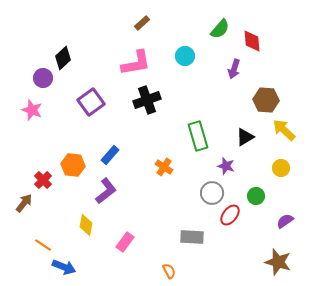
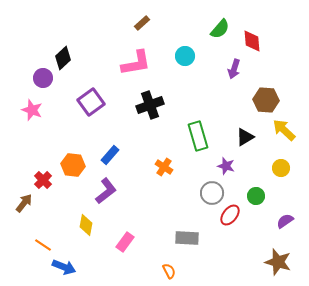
black cross: moved 3 px right, 5 px down
gray rectangle: moved 5 px left, 1 px down
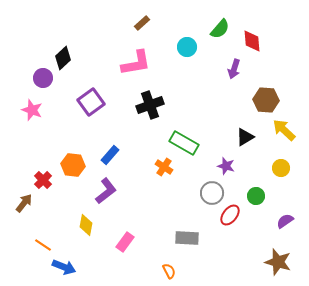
cyan circle: moved 2 px right, 9 px up
green rectangle: moved 14 px left, 7 px down; rotated 44 degrees counterclockwise
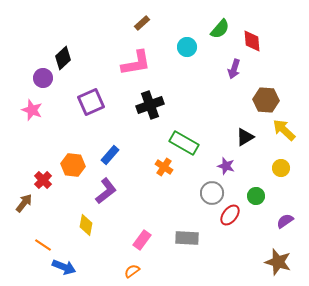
purple square: rotated 12 degrees clockwise
pink rectangle: moved 17 px right, 2 px up
orange semicircle: moved 37 px left; rotated 98 degrees counterclockwise
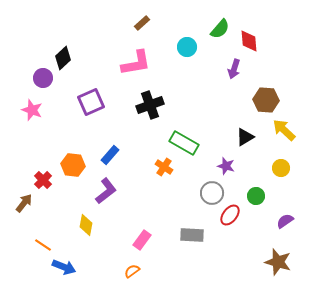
red diamond: moved 3 px left
gray rectangle: moved 5 px right, 3 px up
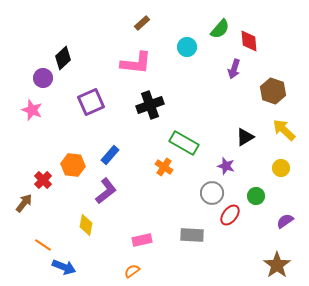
pink L-shape: rotated 16 degrees clockwise
brown hexagon: moved 7 px right, 9 px up; rotated 15 degrees clockwise
pink rectangle: rotated 42 degrees clockwise
brown star: moved 1 px left, 3 px down; rotated 20 degrees clockwise
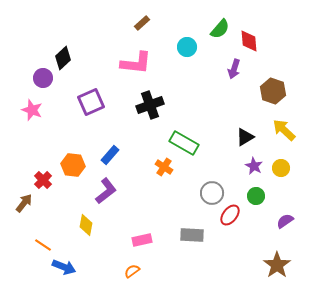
purple star: moved 28 px right; rotated 12 degrees clockwise
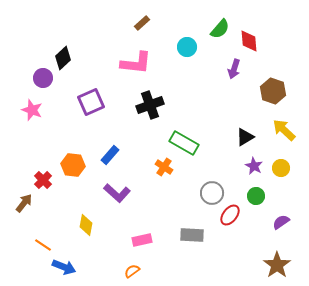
purple L-shape: moved 11 px right, 2 px down; rotated 80 degrees clockwise
purple semicircle: moved 4 px left, 1 px down
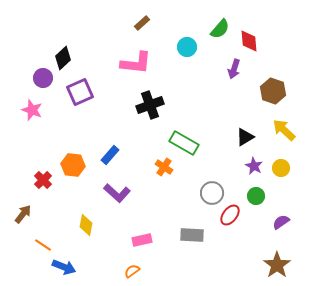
purple square: moved 11 px left, 10 px up
brown arrow: moved 1 px left, 11 px down
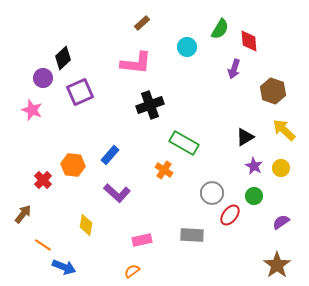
green semicircle: rotated 10 degrees counterclockwise
orange cross: moved 3 px down
green circle: moved 2 px left
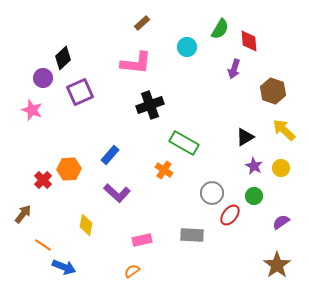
orange hexagon: moved 4 px left, 4 px down; rotated 10 degrees counterclockwise
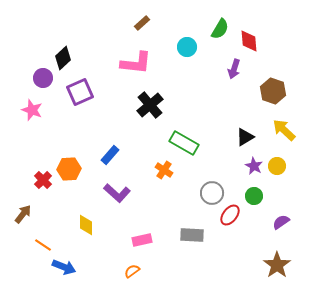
black cross: rotated 20 degrees counterclockwise
yellow circle: moved 4 px left, 2 px up
yellow diamond: rotated 10 degrees counterclockwise
